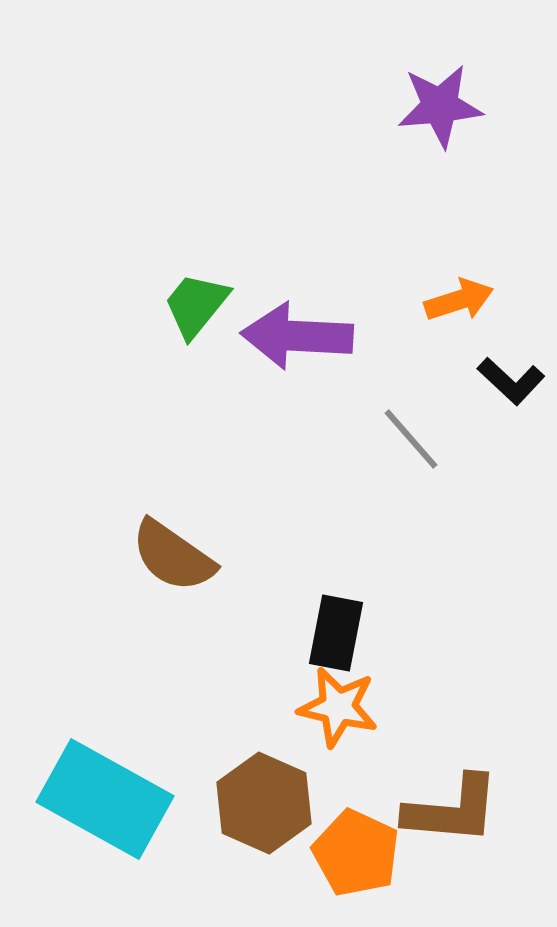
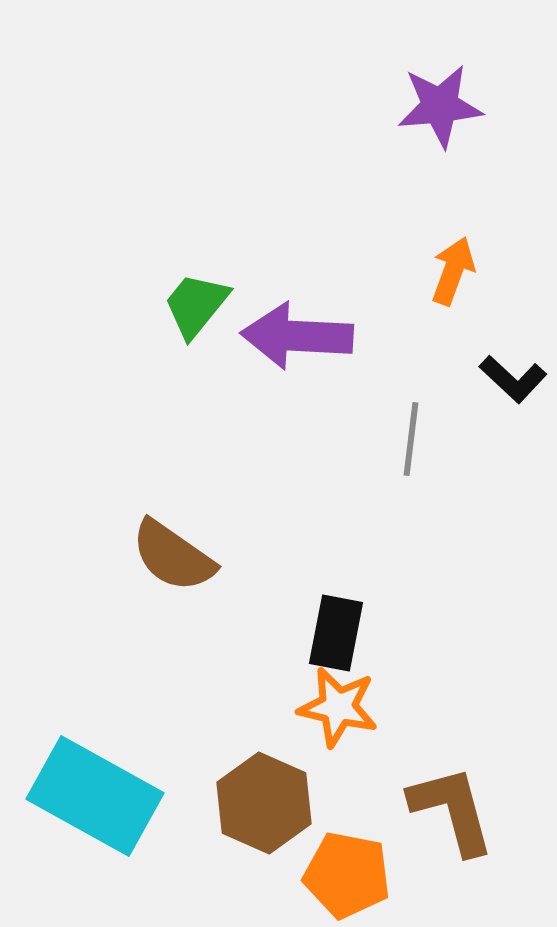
orange arrow: moved 6 px left, 29 px up; rotated 52 degrees counterclockwise
black L-shape: moved 2 px right, 2 px up
gray line: rotated 48 degrees clockwise
cyan rectangle: moved 10 px left, 3 px up
brown L-shape: rotated 110 degrees counterclockwise
orange pentagon: moved 9 px left, 22 px down; rotated 14 degrees counterclockwise
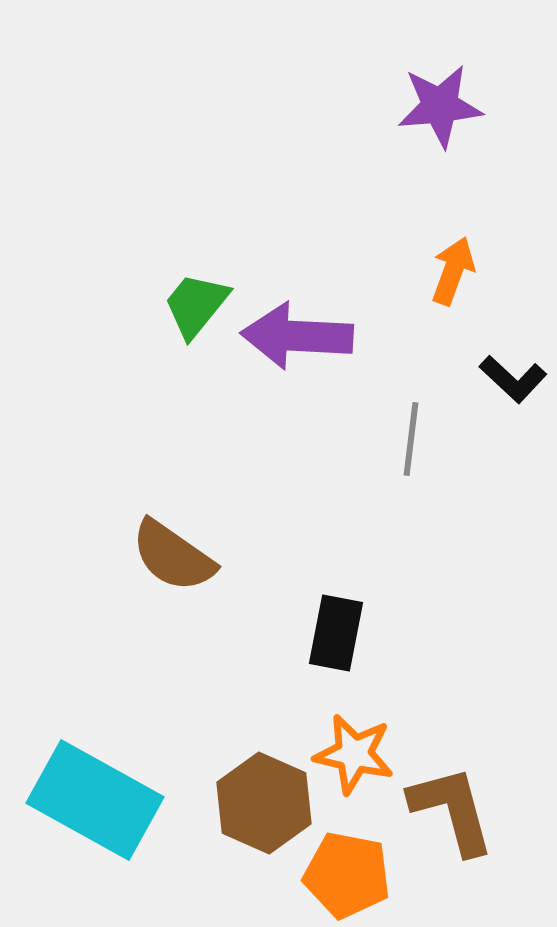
orange star: moved 16 px right, 47 px down
cyan rectangle: moved 4 px down
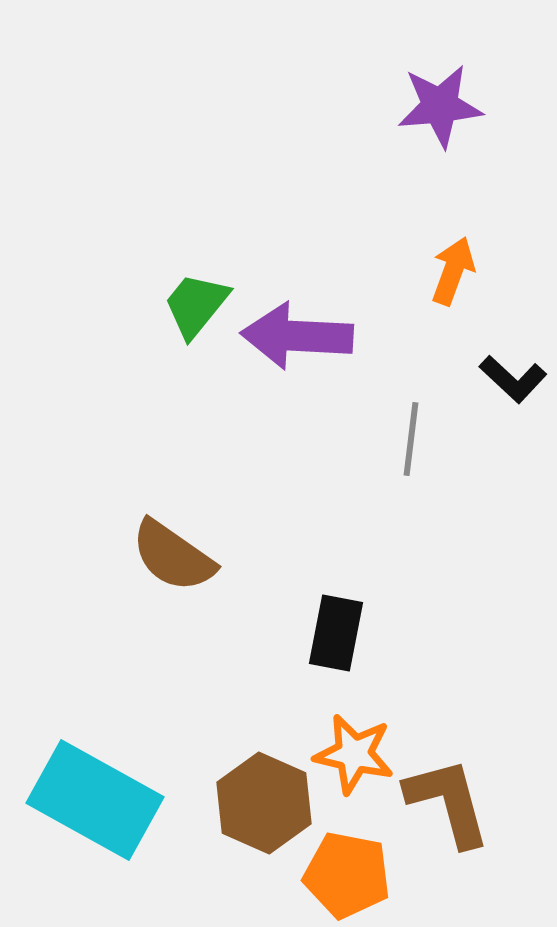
brown L-shape: moved 4 px left, 8 px up
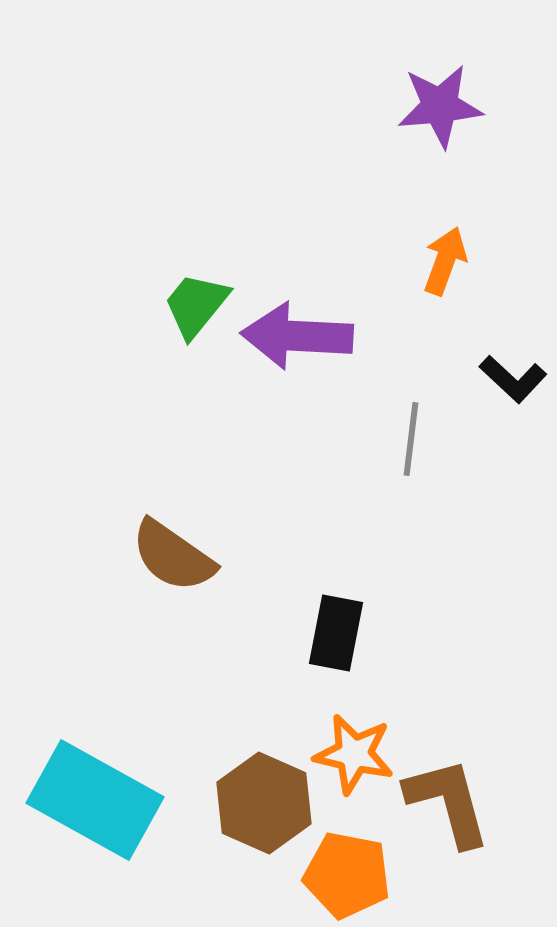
orange arrow: moved 8 px left, 10 px up
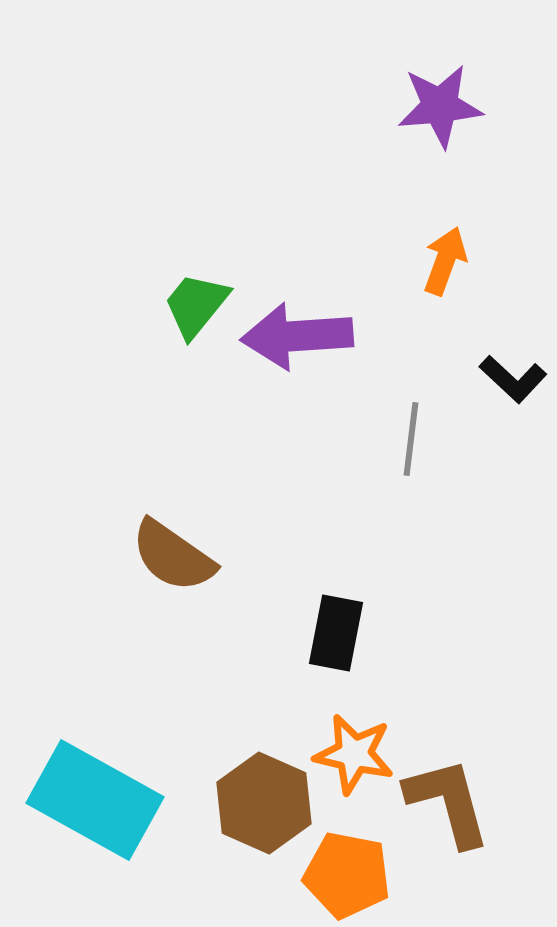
purple arrow: rotated 7 degrees counterclockwise
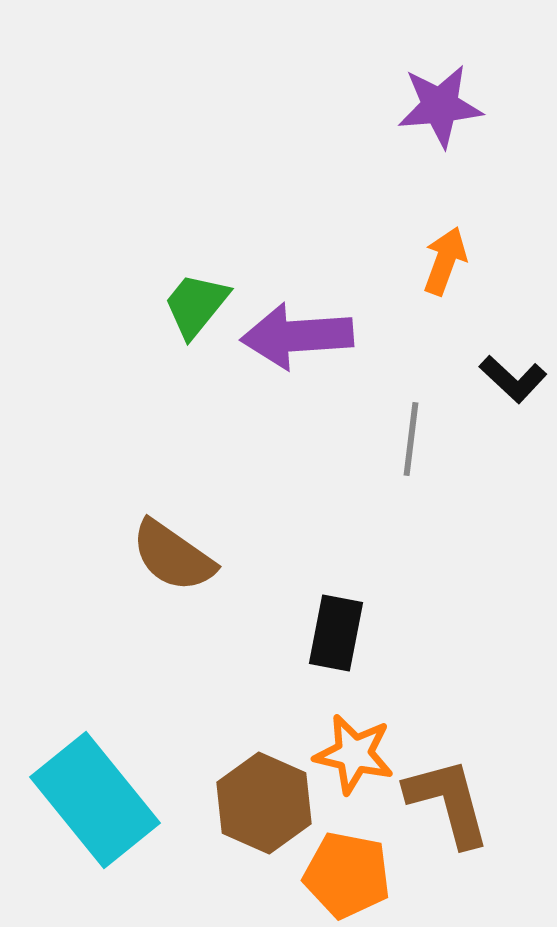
cyan rectangle: rotated 22 degrees clockwise
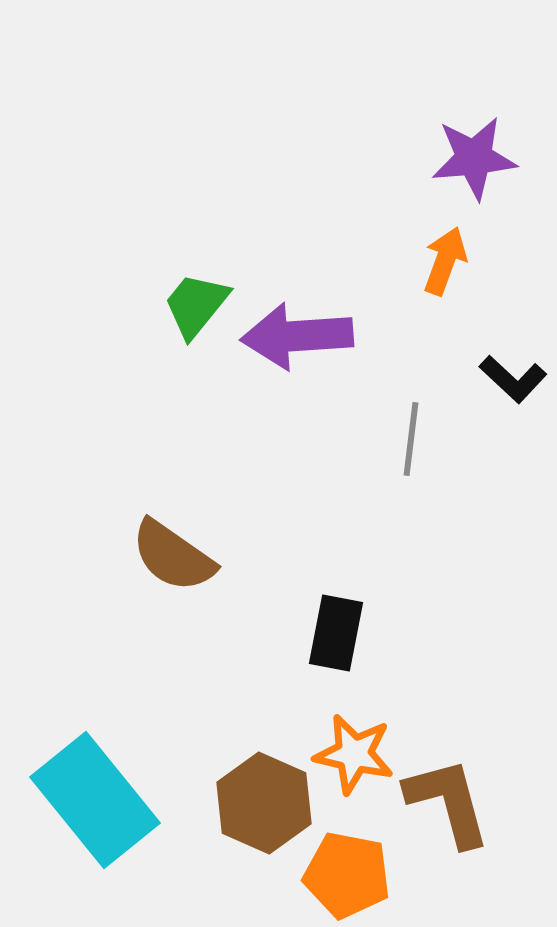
purple star: moved 34 px right, 52 px down
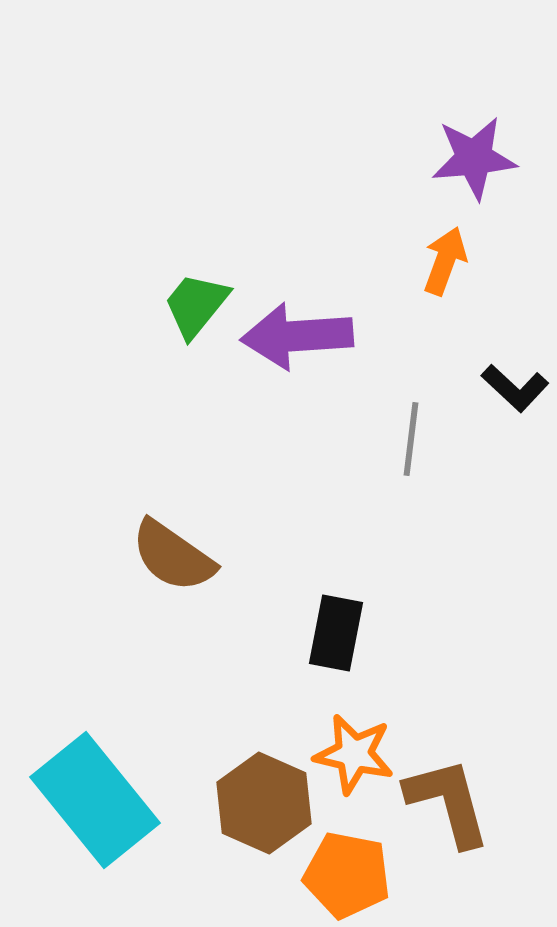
black L-shape: moved 2 px right, 9 px down
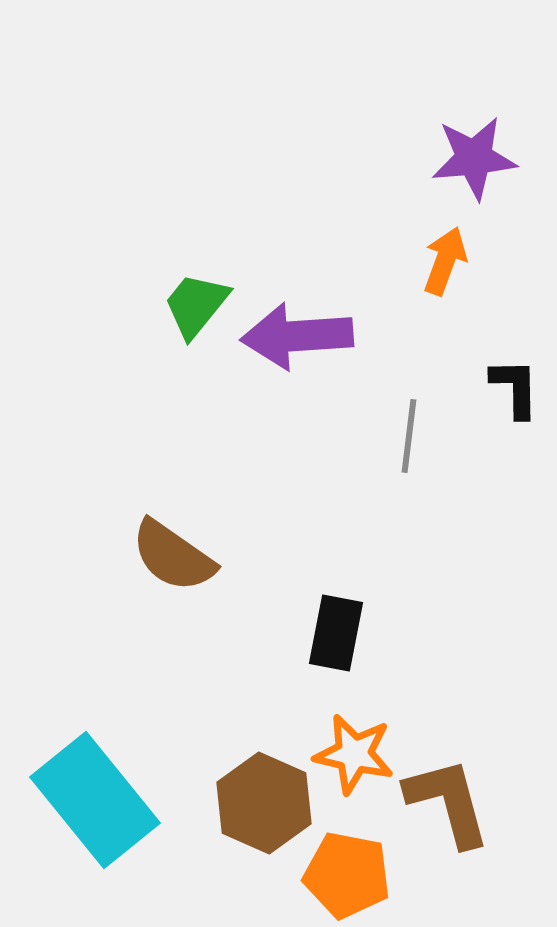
black L-shape: rotated 134 degrees counterclockwise
gray line: moved 2 px left, 3 px up
